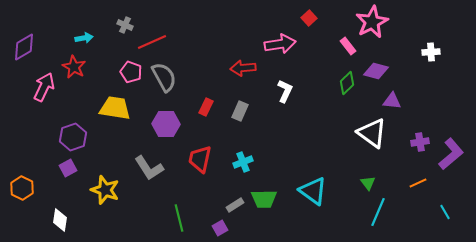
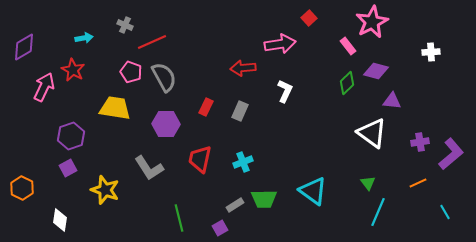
red star at (74, 67): moved 1 px left, 3 px down
purple hexagon at (73, 137): moved 2 px left, 1 px up
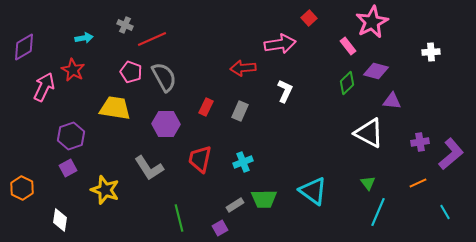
red line at (152, 42): moved 3 px up
white triangle at (372, 133): moved 3 px left; rotated 8 degrees counterclockwise
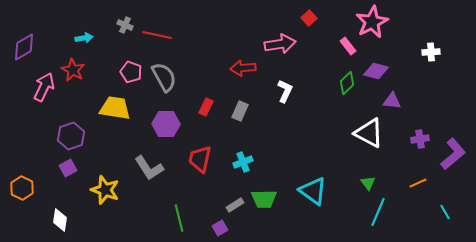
red line at (152, 39): moved 5 px right, 4 px up; rotated 36 degrees clockwise
purple cross at (420, 142): moved 3 px up
purple L-shape at (451, 154): moved 2 px right
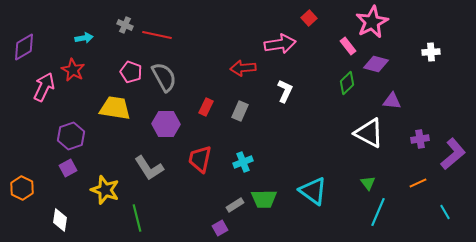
purple diamond at (376, 71): moved 7 px up
green line at (179, 218): moved 42 px left
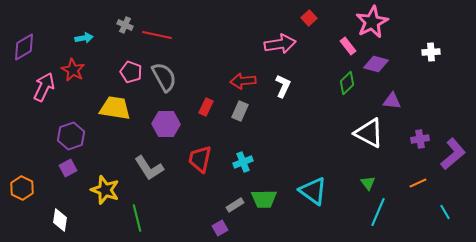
red arrow at (243, 68): moved 13 px down
white L-shape at (285, 91): moved 2 px left, 5 px up
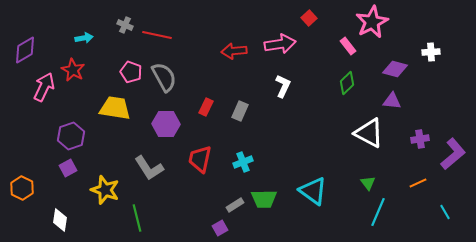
purple diamond at (24, 47): moved 1 px right, 3 px down
purple diamond at (376, 64): moved 19 px right, 5 px down
red arrow at (243, 81): moved 9 px left, 30 px up
